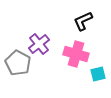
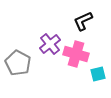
purple cross: moved 11 px right
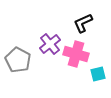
black L-shape: moved 2 px down
gray pentagon: moved 3 px up
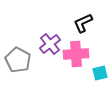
pink cross: rotated 20 degrees counterclockwise
cyan square: moved 2 px right, 1 px up
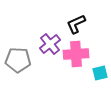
black L-shape: moved 7 px left, 1 px down
gray pentagon: rotated 25 degrees counterclockwise
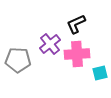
pink cross: moved 1 px right
